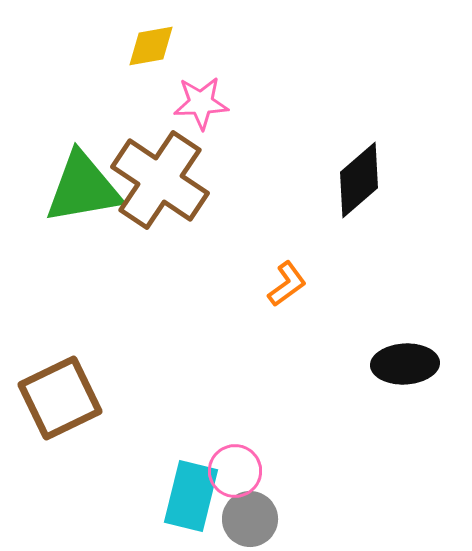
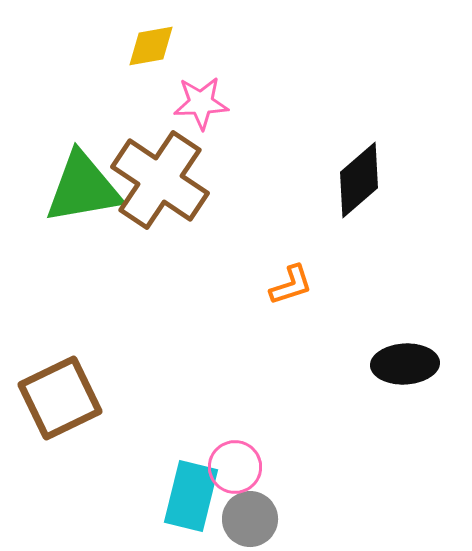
orange L-shape: moved 4 px right, 1 px down; rotated 18 degrees clockwise
pink circle: moved 4 px up
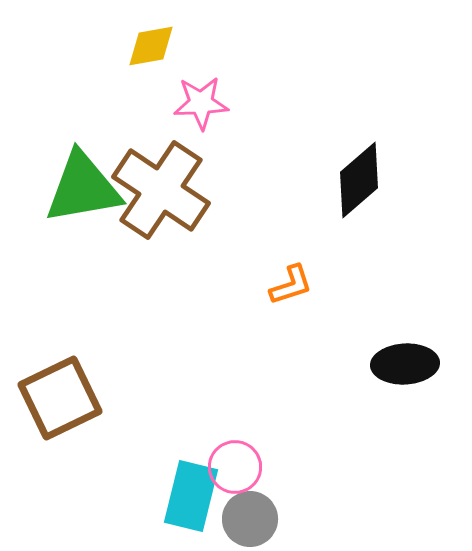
brown cross: moved 1 px right, 10 px down
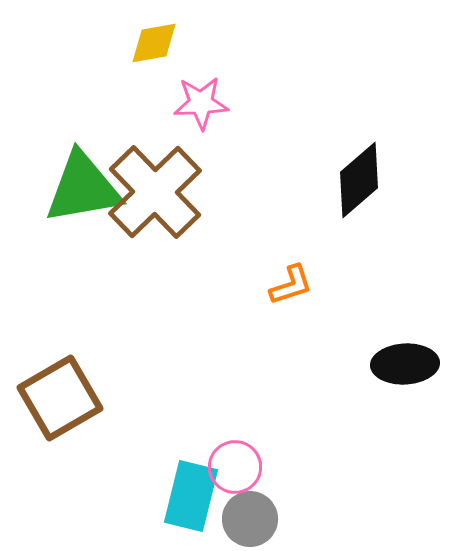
yellow diamond: moved 3 px right, 3 px up
brown cross: moved 6 px left, 2 px down; rotated 12 degrees clockwise
brown square: rotated 4 degrees counterclockwise
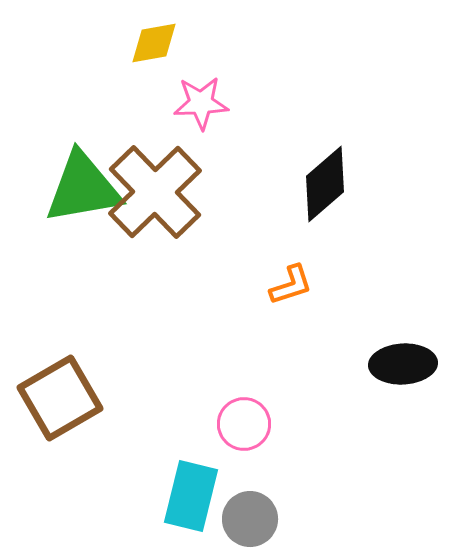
black diamond: moved 34 px left, 4 px down
black ellipse: moved 2 px left
pink circle: moved 9 px right, 43 px up
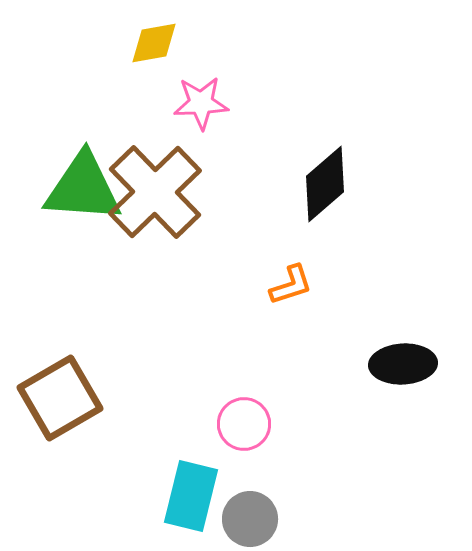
green triangle: rotated 14 degrees clockwise
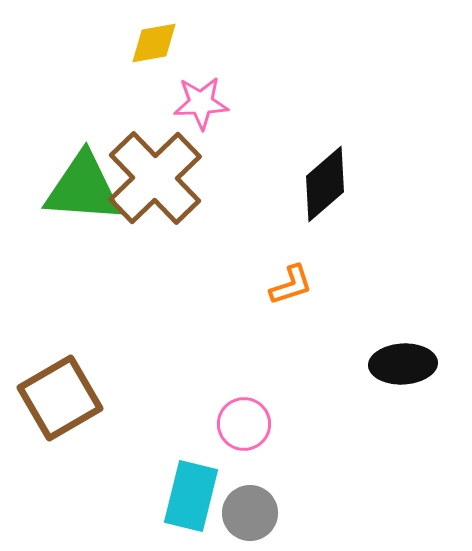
brown cross: moved 14 px up
gray circle: moved 6 px up
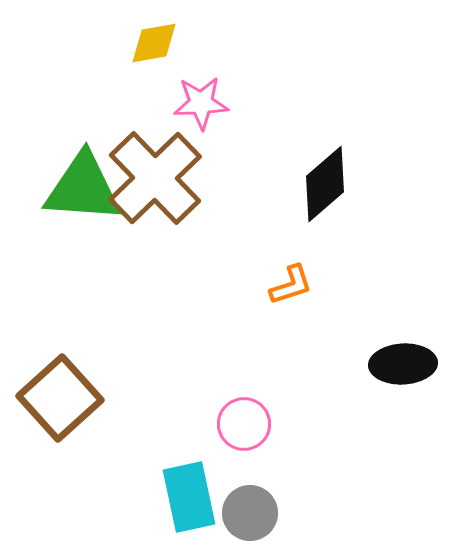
brown square: rotated 12 degrees counterclockwise
cyan rectangle: moved 2 px left, 1 px down; rotated 26 degrees counterclockwise
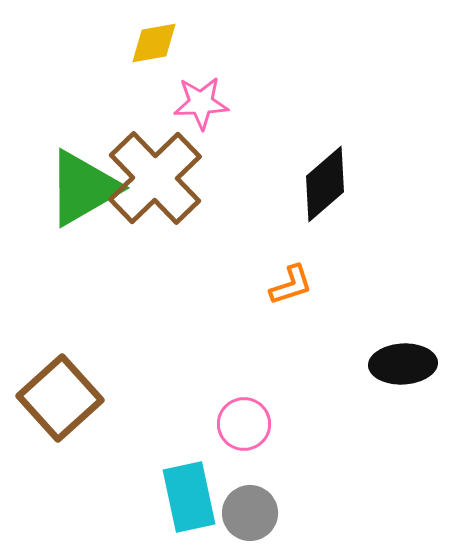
green triangle: rotated 34 degrees counterclockwise
